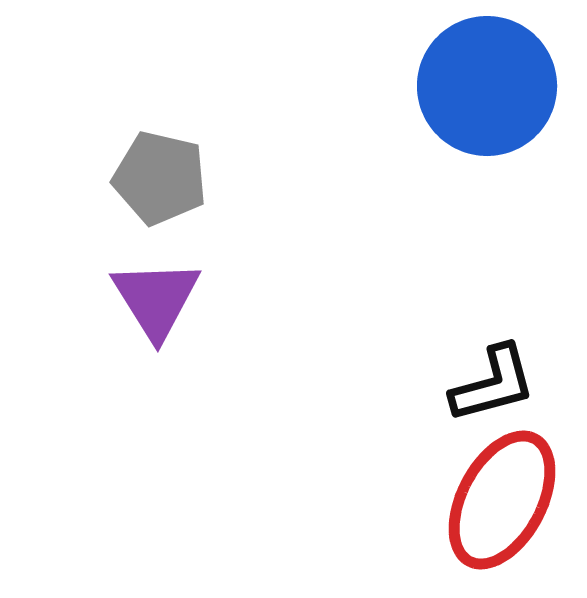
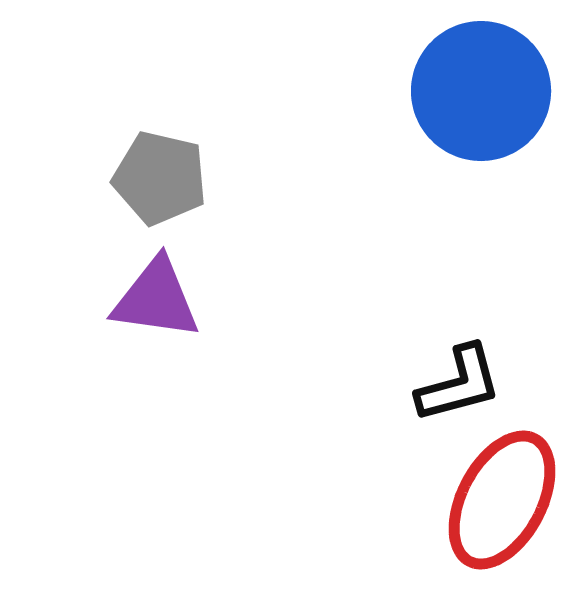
blue circle: moved 6 px left, 5 px down
purple triangle: rotated 50 degrees counterclockwise
black L-shape: moved 34 px left
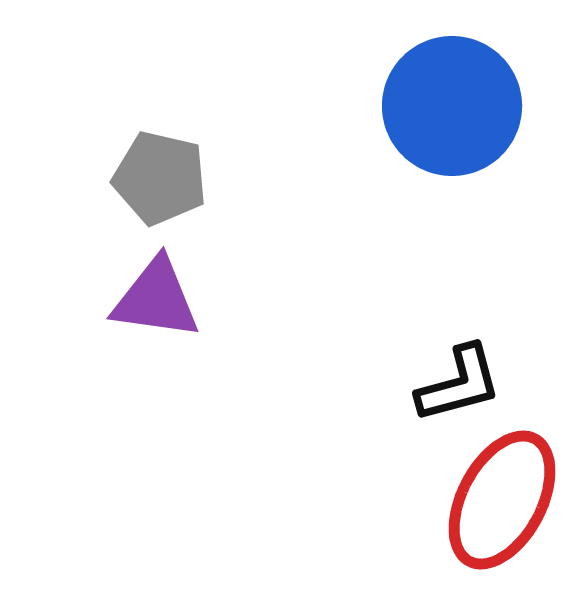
blue circle: moved 29 px left, 15 px down
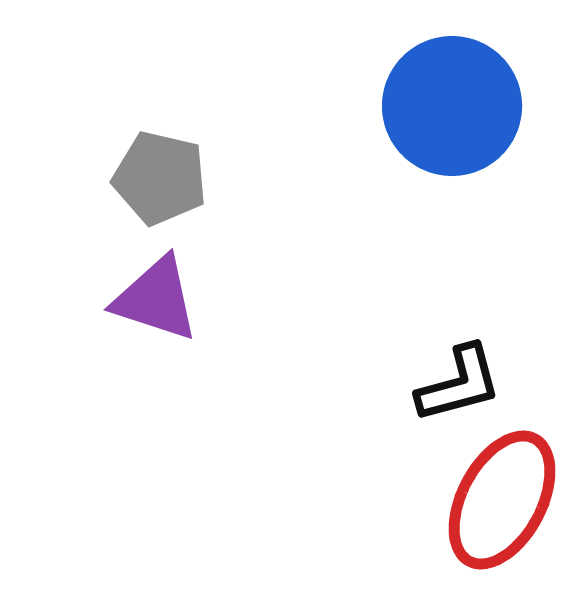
purple triangle: rotated 10 degrees clockwise
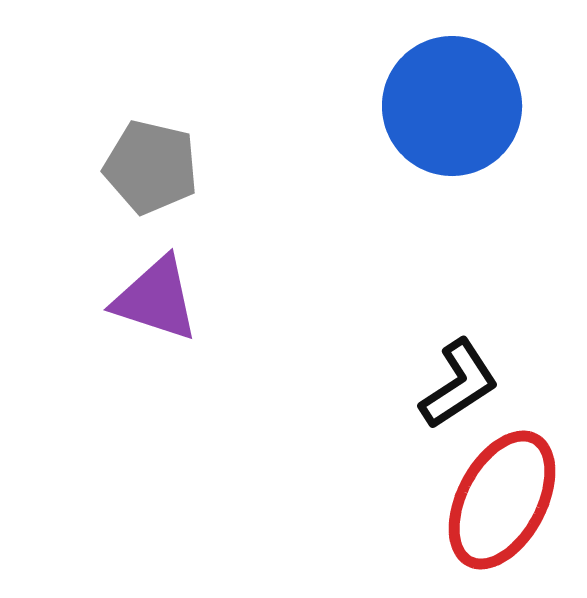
gray pentagon: moved 9 px left, 11 px up
black L-shape: rotated 18 degrees counterclockwise
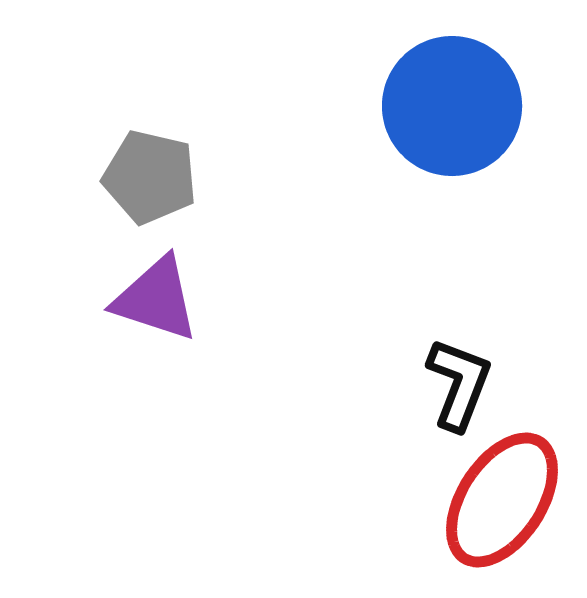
gray pentagon: moved 1 px left, 10 px down
black L-shape: rotated 36 degrees counterclockwise
red ellipse: rotated 5 degrees clockwise
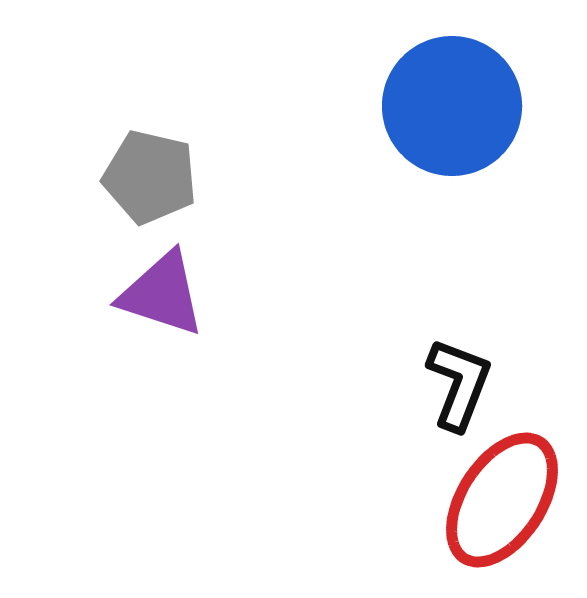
purple triangle: moved 6 px right, 5 px up
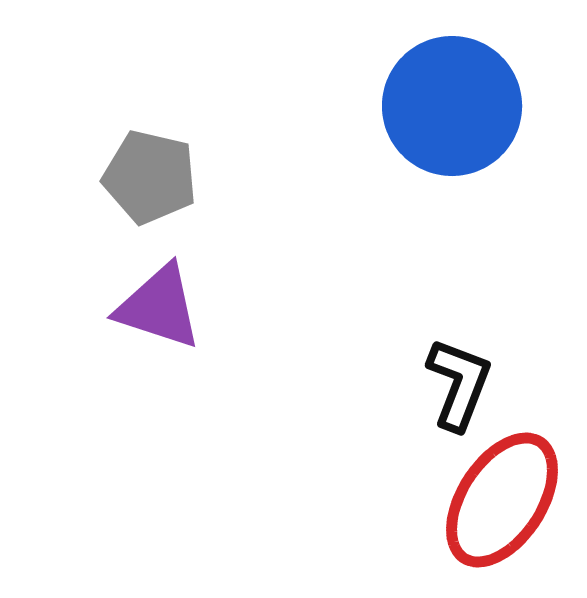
purple triangle: moved 3 px left, 13 px down
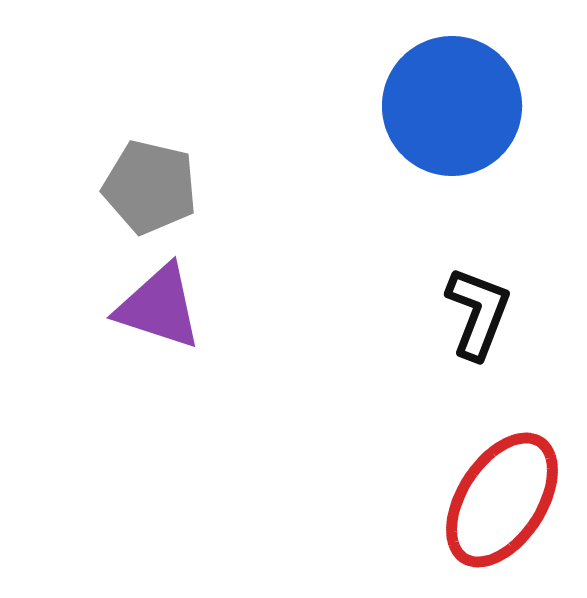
gray pentagon: moved 10 px down
black L-shape: moved 19 px right, 71 px up
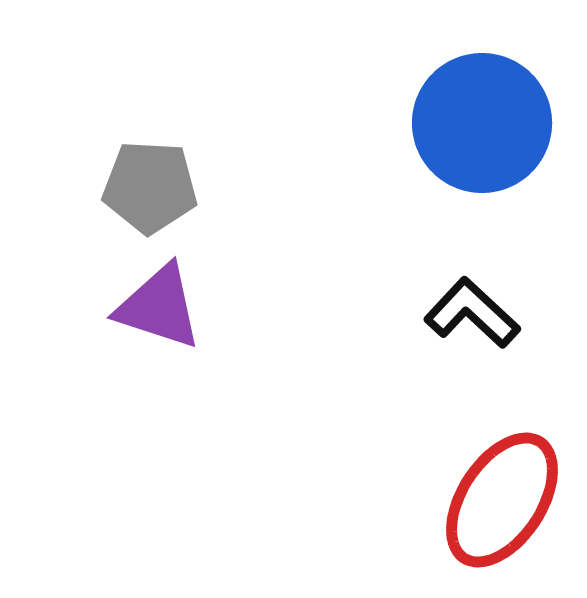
blue circle: moved 30 px right, 17 px down
gray pentagon: rotated 10 degrees counterclockwise
black L-shape: moved 6 px left; rotated 68 degrees counterclockwise
